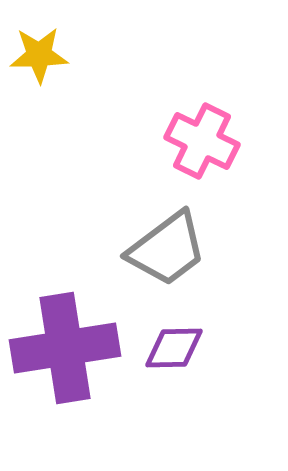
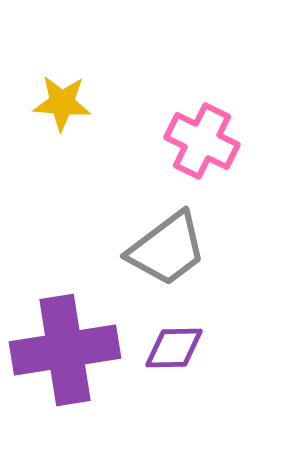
yellow star: moved 23 px right, 48 px down; rotated 6 degrees clockwise
purple cross: moved 2 px down
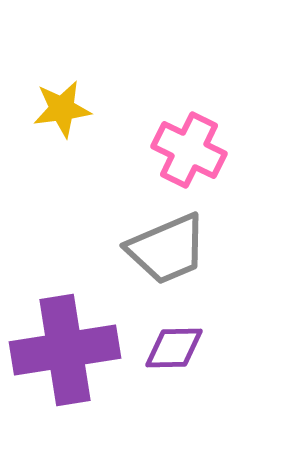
yellow star: moved 6 px down; rotated 12 degrees counterclockwise
pink cross: moved 13 px left, 9 px down
gray trapezoid: rotated 14 degrees clockwise
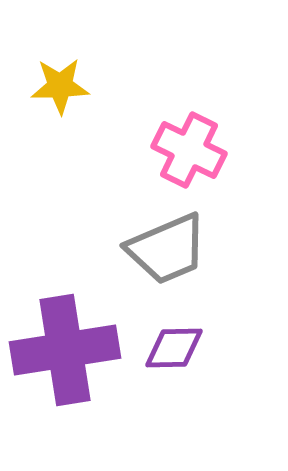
yellow star: moved 2 px left, 23 px up; rotated 6 degrees clockwise
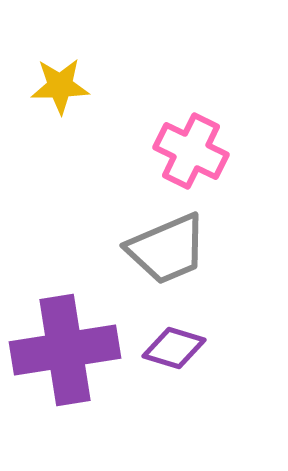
pink cross: moved 2 px right, 1 px down
purple diamond: rotated 18 degrees clockwise
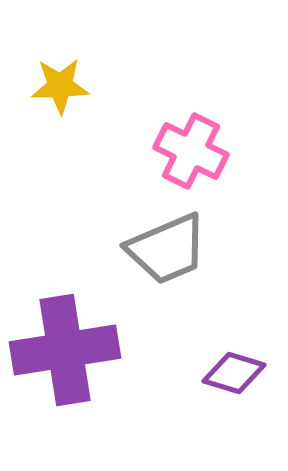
purple diamond: moved 60 px right, 25 px down
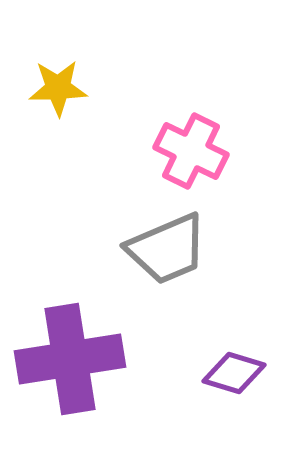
yellow star: moved 2 px left, 2 px down
purple cross: moved 5 px right, 9 px down
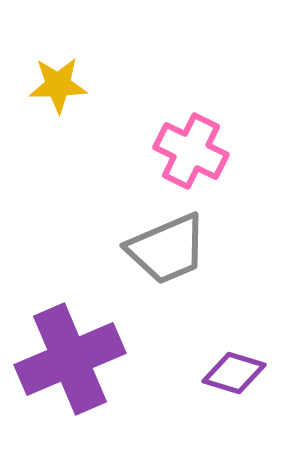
yellow star: moved 3 px up
purple cross: rotated 14 degrees counterclockwise
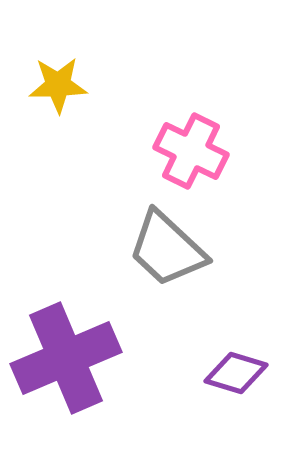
gray trapezoid: rotated 66 degrees clockwise
purple cross: moved 4 px left, 1 px up
purple diamond: moved 2 px right
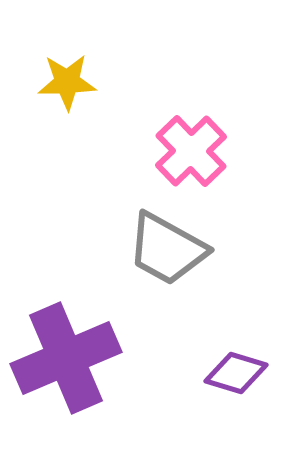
yellow star: moved 9 px right, 3 px up
pink cross: rotated 20 degrees clockwise
gray trapezoid: rotated 14 degrees counterclockwise
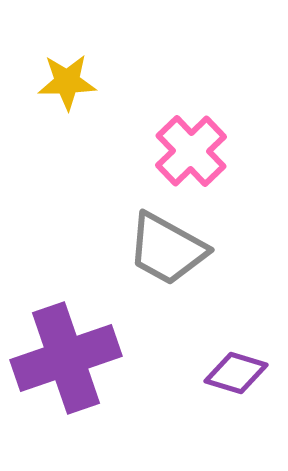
purple cross: rotated 4 degrees clockwise
